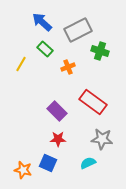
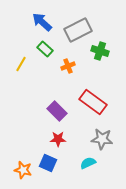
orange cross: moved 1 px up
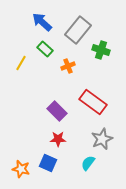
gray rectangle: rotated 24 degrees counterclockwise
green cross: moved 1 px right, 1 px up
yellow line: moved 1 px up
gray star: rotated 30 degrees counterclockwise
cyan semicircle: rotated 28 degrees counterclockwise
orange star: moved 2 px left, 1 px up
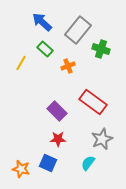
green cross: moved 1 px up
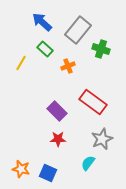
blue square: moved 10 px down
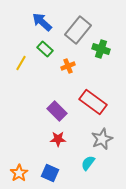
orange star: moved 2 px left, 4 px down; rotated 24 degrees clockwise
blue square: moved 2 px right
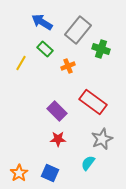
blue arrow: rotated 10 degrees counterclockwise
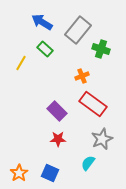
orange cross: moved 14 px right, 10 px down
red rectangle: moved 2 px down
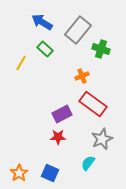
purple rectangle: moved 5 px right, 3 px down; rotated 72 degrees counterclockwise
red star: moved 2 px up
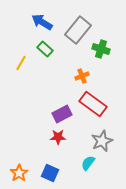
gray star: moved 2 px down
